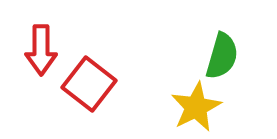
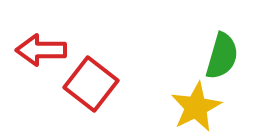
red arrow: rotated 90 degrees clockwise
red square: moved 2 px right
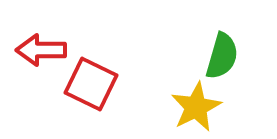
red square: rotated 12 degrees counterclockwise
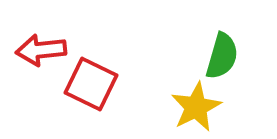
red arrow: rotated 6 degrees counterclockwise
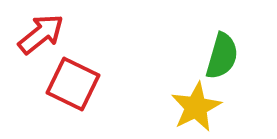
red arrow: moved 16 px up; rotated 147 degrees clockwise
red square: moved 18 px left
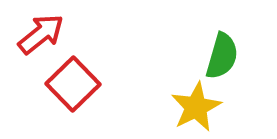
red square: rotated 20 degrees clockwise
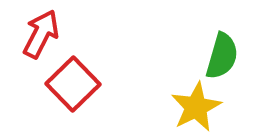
red arrow: rotated 24 degrees counterclockwise
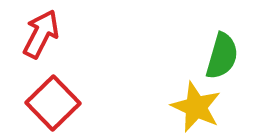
red square: moved 20 px left, 19 px down
yellow star: rotated 21 degrees counterclockwise
